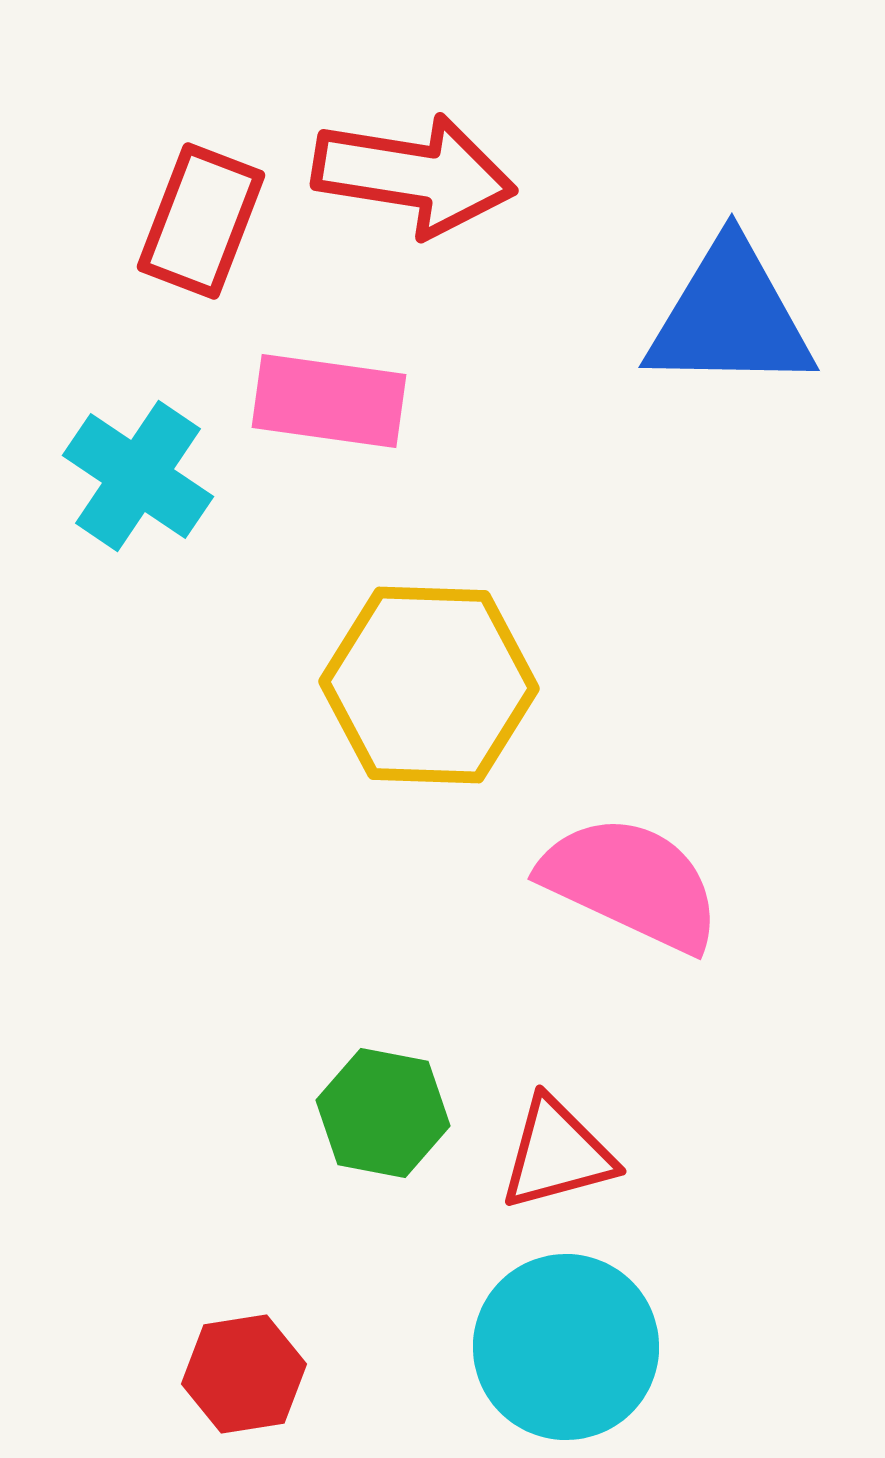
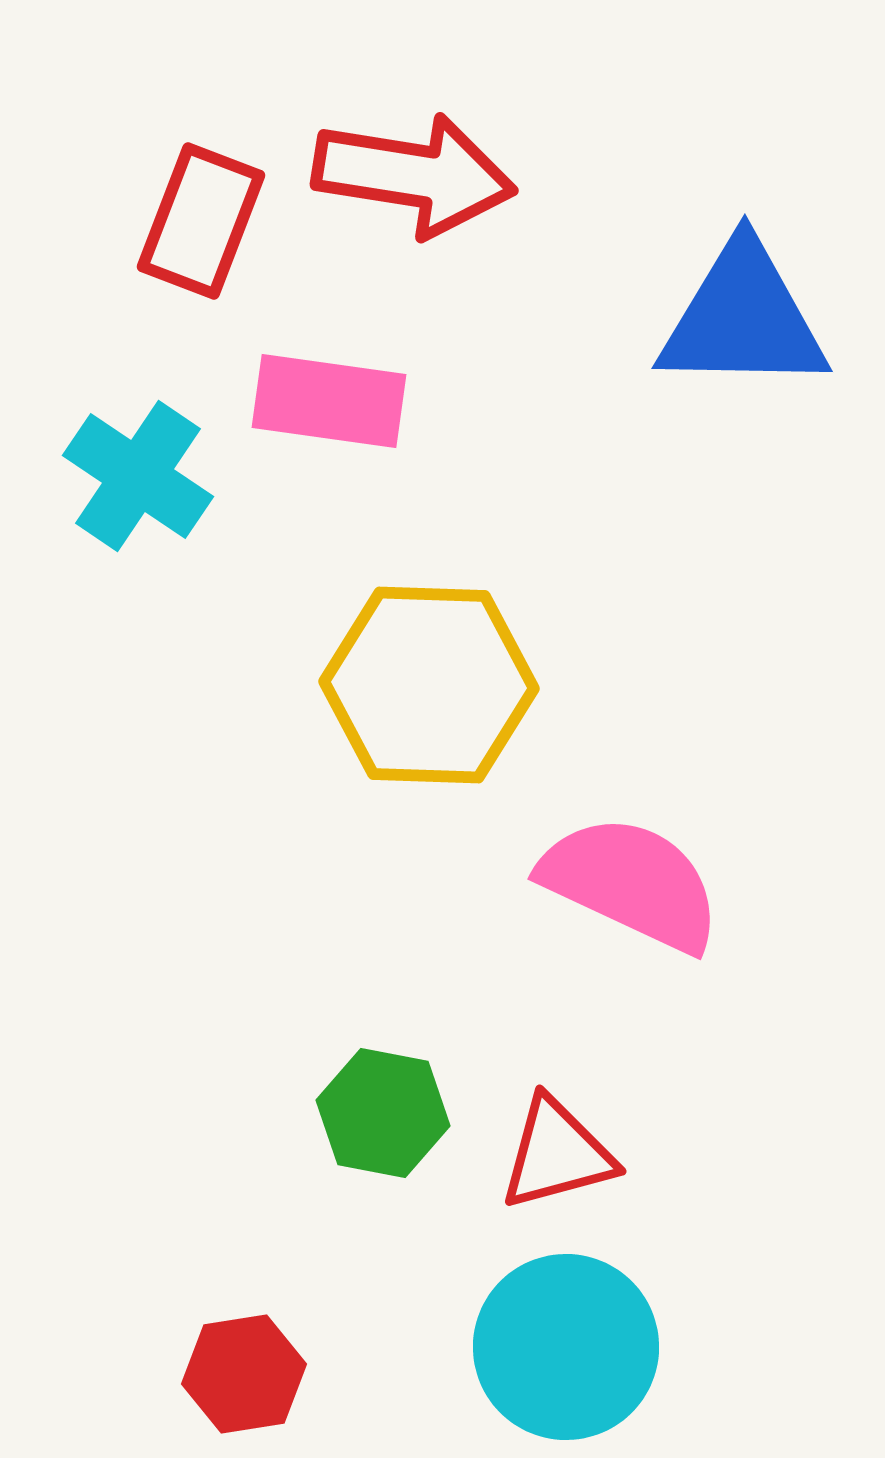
blue triangle: moved 13 px right, 1 px down
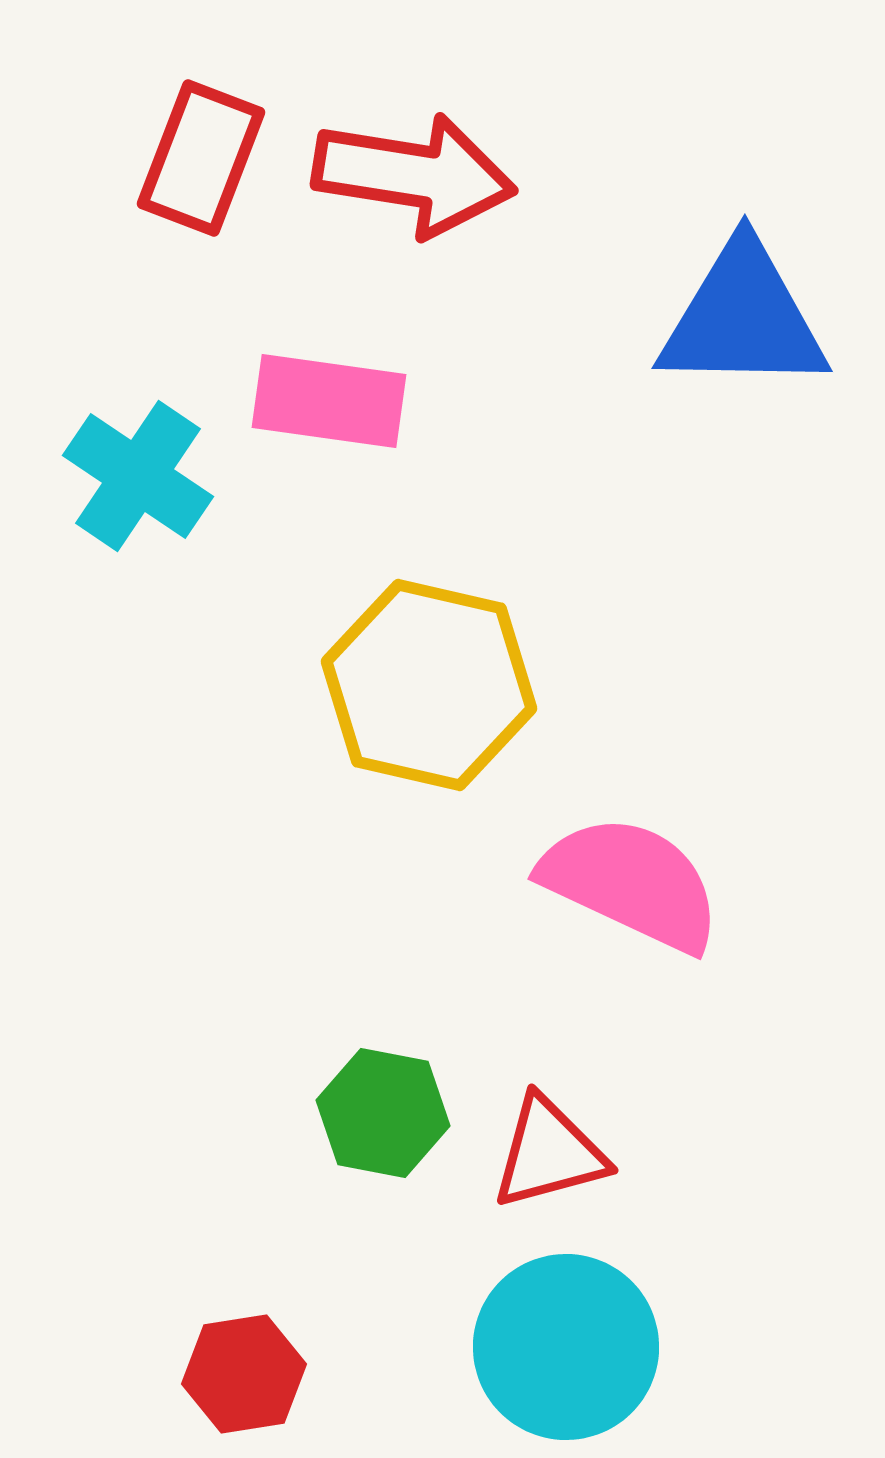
red rectangle: moved 63 px up
yellow hexagon: rotated 11 degrees clockwise
red triangle: moved 8 px left, 1 px up
